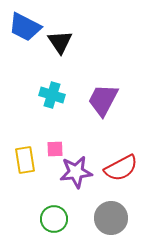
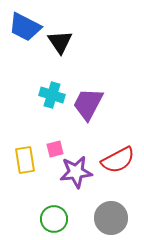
purple trapezoid: moved 15 px left, 4 px down
pink square: rotated 12 degrees counterclockwise
red semicircle: moved 3 px left, 8 px up
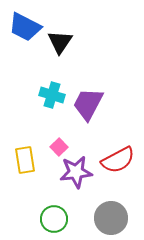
black triangle: rotated 8 degrees clockwise
pink square: moved 4 px right, 2 px up; rotated 30 degrees counterclockwise
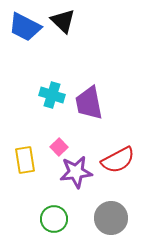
black triangle: moved 3 px right, 21 px up; rotated 20 degrees counterclockwise
purple trapezoid: moved 1 px right, 1 px up; rotated 39 degrees counterclockwise
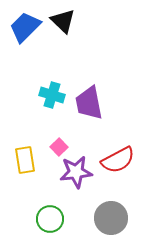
blue trapezoid: rotated 108 degrees clockwise
green circle: moved 4 px left
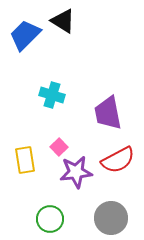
black triangle: rotated 12 degrees counterclockwise
blue trapezoid: moved 8 px down
purple trapezoid: moved 19 px right, 10 px down
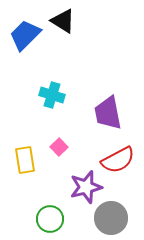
purple star: moved 10 px right, 15 px down; rotated 8 degrees counterclockwise
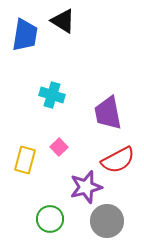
blue trapezoid: rotated 144 degrees clockwise
yellow rectangle: rotated 24 degrees clockwise
gray circle: moved 4 px left, 3 px down
